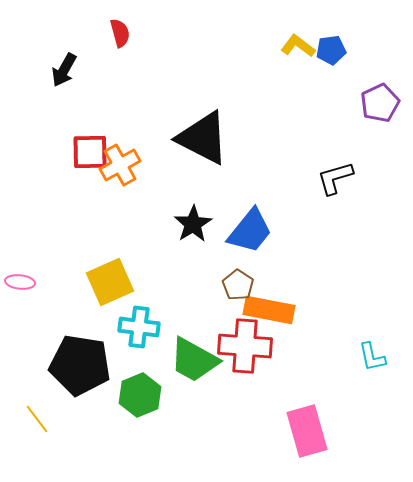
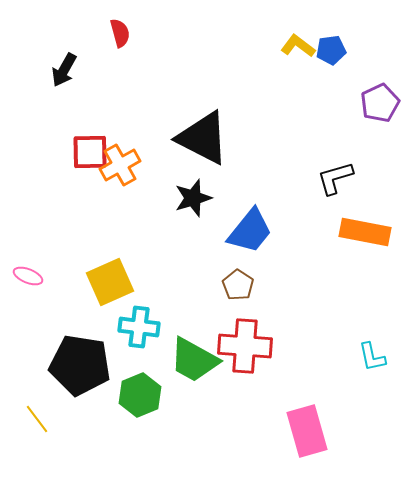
black star: moved 26 px up; rotated 15 degrees clockwise
pink ellipse: moved 8 px right, 6 px up; rotated 16 degrees clockwise
orange rectangle: moved 96 px right, 78 px up
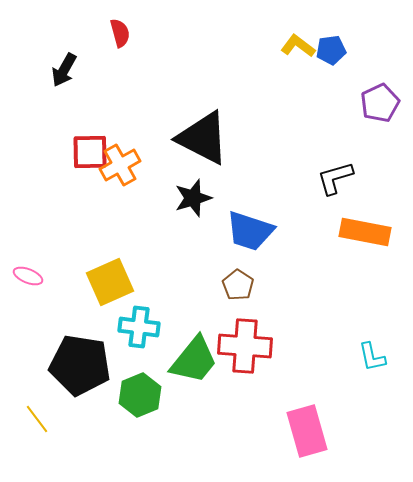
blue trapezoid: rotated 69 degrees clockwise
green trapezoid: rotated 80 degrees counterclockwise
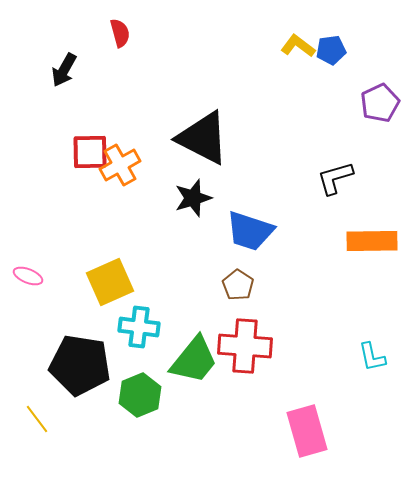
orange rectangle: moved 7 px right, 9 px down; rotated 12 degrees counterclockwise
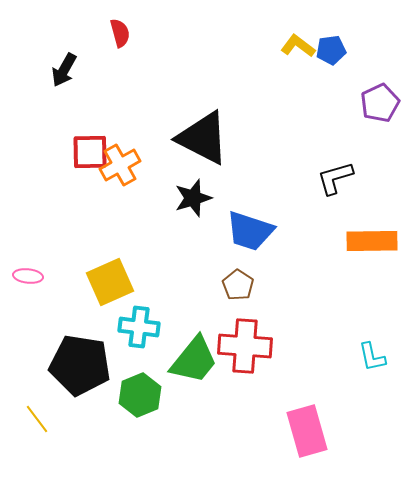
pink ellipse: rotated 16 degrees counterclockwise
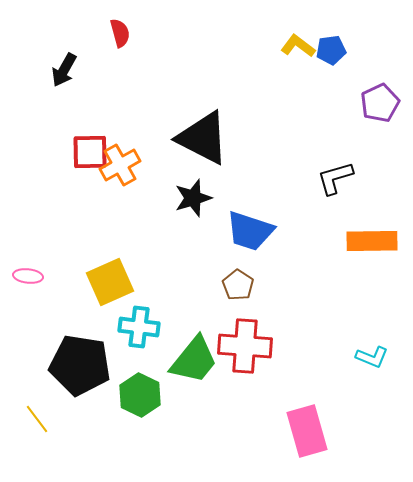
cyan L-shape: rotated 56 degrees counterclockwise
green hexagon: rotated 12 degrees counterclockwise
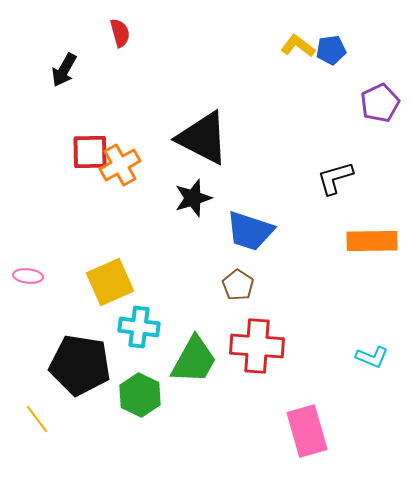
red cross: moved 12 px right
green trapezoid: rotated 10 degrees counterclockwise
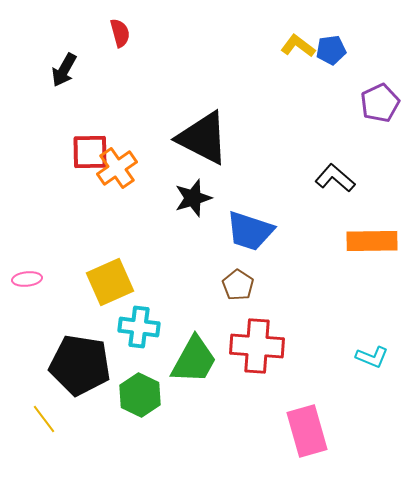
orange cross: moved 3 px left, 3 px down; rotated 6 degrees counterclockwise
black L-shape: rotated 57 degrees clockwise
pink ellipse: moved 1 px left, 3 px down; rotated 12 degrees counterclockwise
yellow line: moved 7 px right
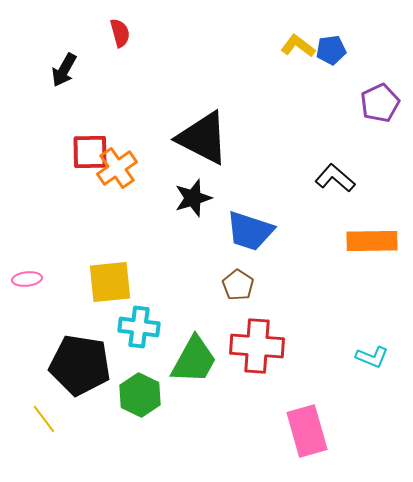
yellow square: rotated 18 degrees clockwise
